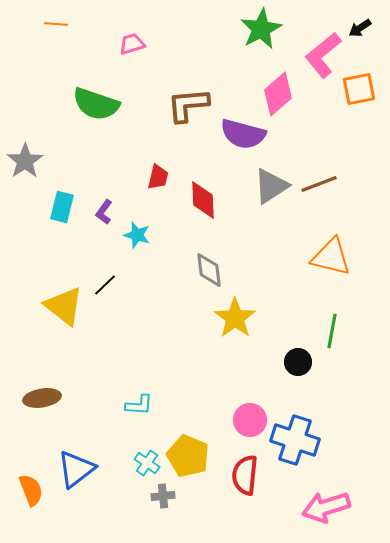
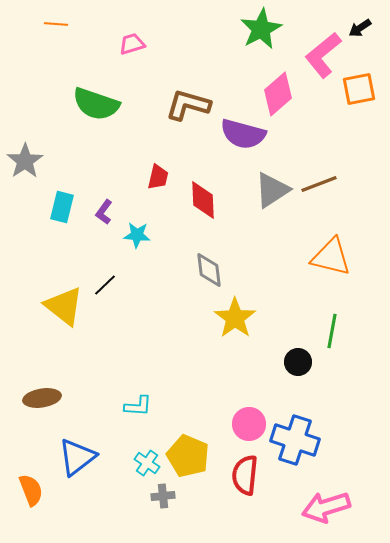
brown L-shape: rotated 21 degrees clockwise
gray triangle: moved 1 px right, 4 px down
cyan star: rotated 12 degrees counterclockwise
cyan L-shape: moved 1 px left, 1 px down
pink circle: moved 1 px left, 4 px down
blue triangle: moved 1 px right, 12 px up
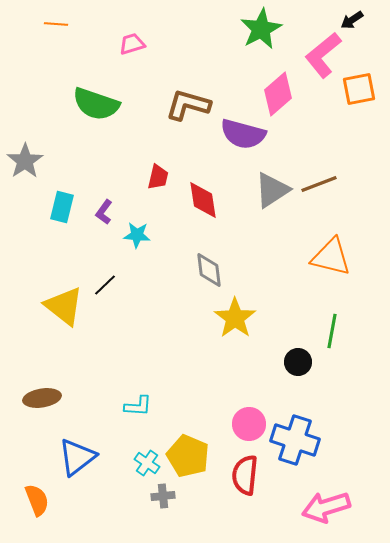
black arrow: moved 8 px left, 8 px up
red diamond: rotated 6 degrees counterclockwise
orange semicircle: moved 6 px right, 10 px down
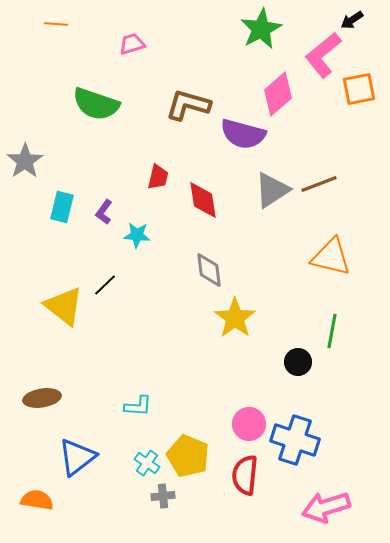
orange semicircle: rotated 60 degrees counterclockwise
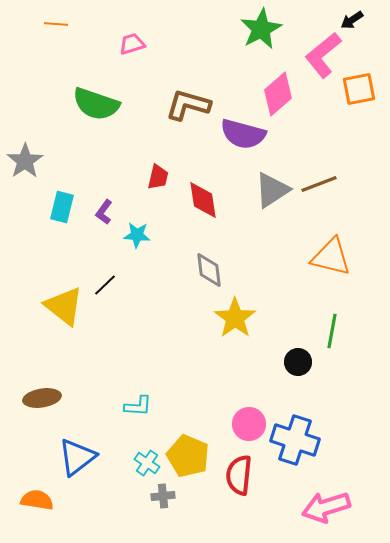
red semicircle: moved 6 px left
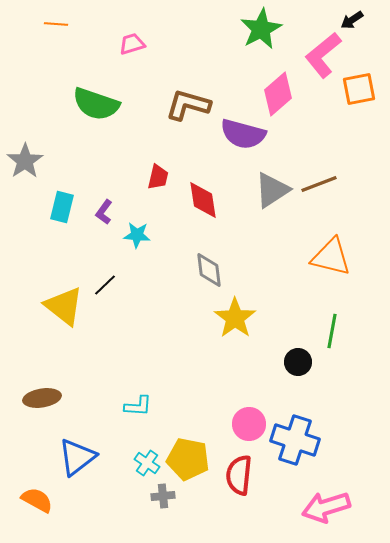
yellow pentagon: moved 3 px down; rotated 12 degrees counterclockwise
orange semicircle: rotated 20 degrees clockwise
